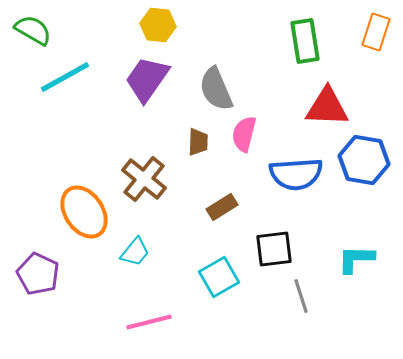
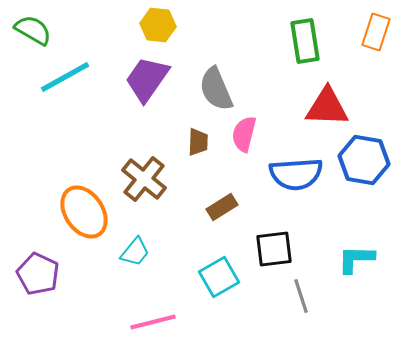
pink line: moved 4 px right
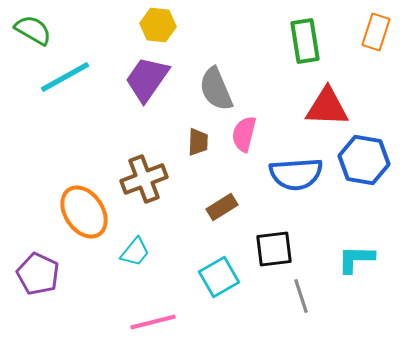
brown cross: rotated 30 degrees clockwise
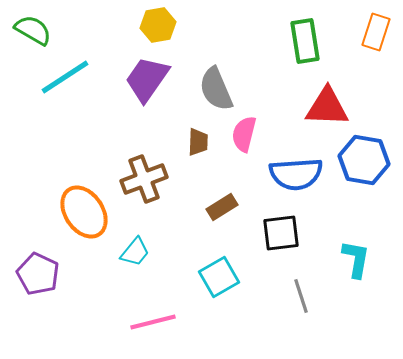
yellow hexagon: rotated 16 degrees counterclockwise
cyan line: rotated 4 degrees counterclockwise
black square: moved 7 px right, 16 px up
cyan L-shape: rotated 99 degrees clockwise
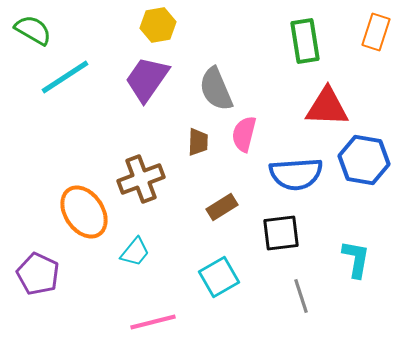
brown cross: moved 3 px left
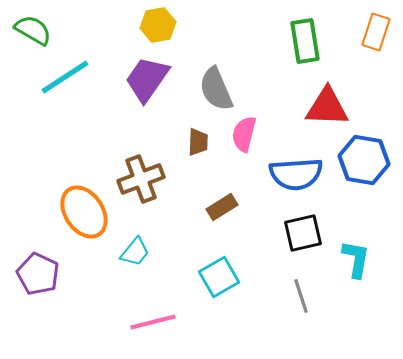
black square: moved 22 px right; rotated 6 degrees counterclockwise
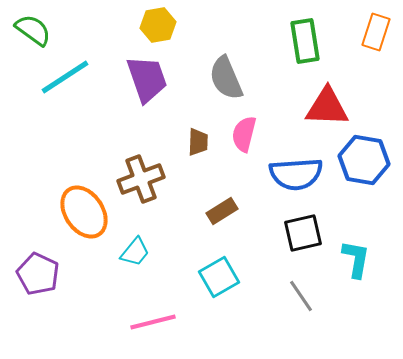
green semicircle: rotated 6 degrees clockwise
purple trapezoid: rotated 126 degrees clockwise
gray semicircle: moved 10 px right, 11 px up
brown rectangle: moved 4 px down
gray line: rotated 16 degrees counterclockwise
